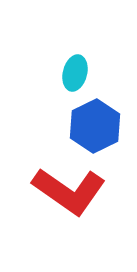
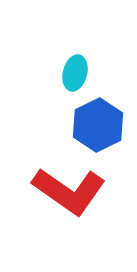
blue hexagon: moved 3 px right, 1 px up
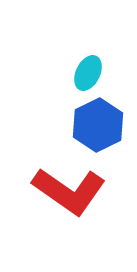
cyan ellipse: moved 13 px right; rotated 12 degrees clockwise
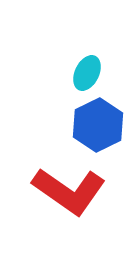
cyan ellipse: moved 1 px left
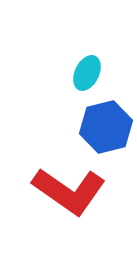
blue hexagon: moved 8 px right, 2 px down; rotated 12 degrees clockwise
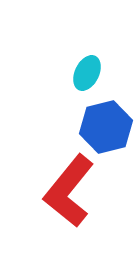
red L-shape: rotated 94 degrees clockwise
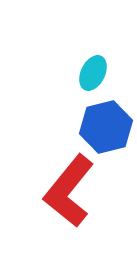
cyan ellipse: moved 6 px right
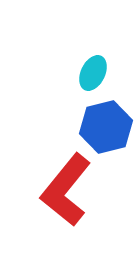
red L-shape: moved 3 px left, 1 px up
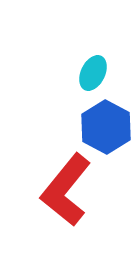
blue hexagon: rotated 18 degrees counterclockwise
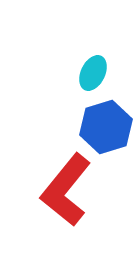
blue hexagon: rotated 15 degrees clockwise
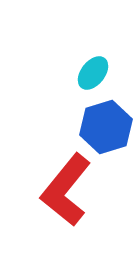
cyan ellipse: rotated 12 degrees clockwise
